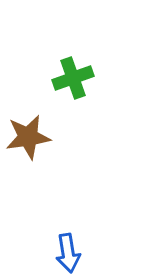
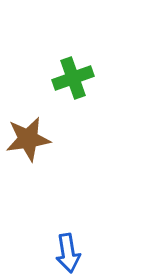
brown star: moved 2 px down
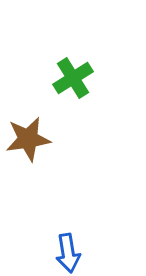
green cross: rotated 12 degrees counterclockwise
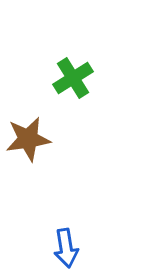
blue arrow: moved 2 px left, 5 px up
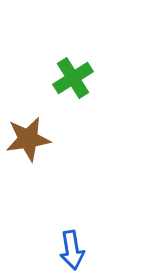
blue arrow: moved 6 px right, 2 px down
